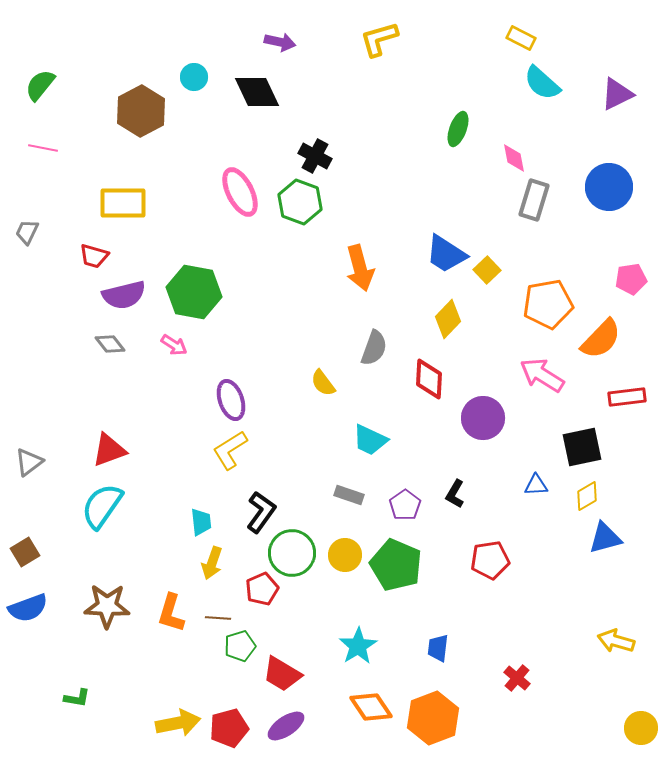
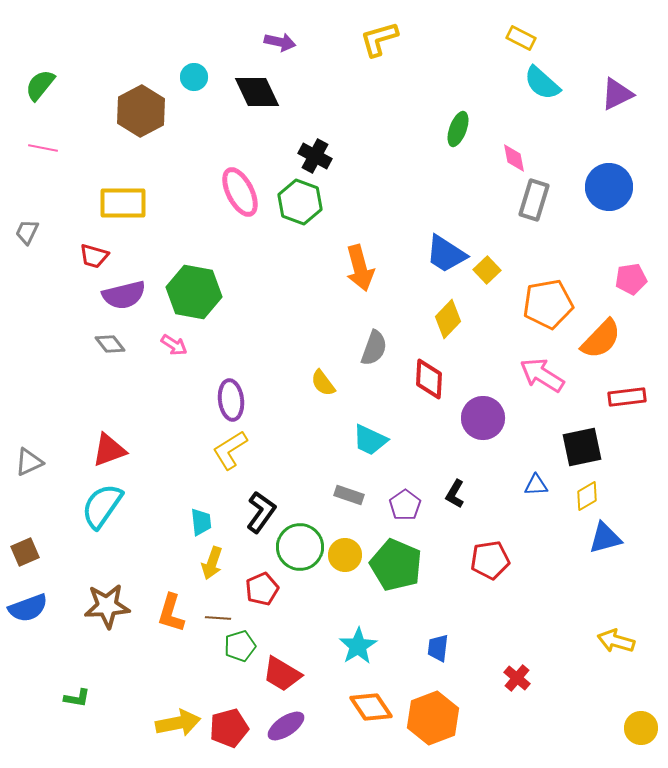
purple ellipse at (231, 400): rotated 12 degrees clockwise
gray triangle at (29, 462): rotated 12 degrees clockwise
brown square at (25, 552): rotated 8 degrees clockwise
green circle at (292, 553): moved 8 px right, 6 px up
brown star at (107, 606): rotated 6 degrees counterclockwise
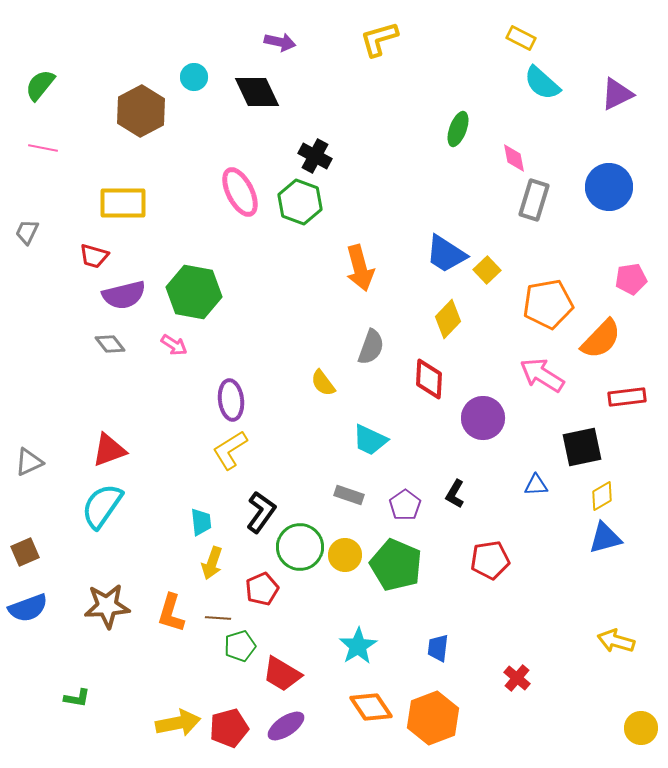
gray semicircle at (374, 348): moved 3 px left, 1 px up
yellow diamond at (587, 496): moved 15 px right
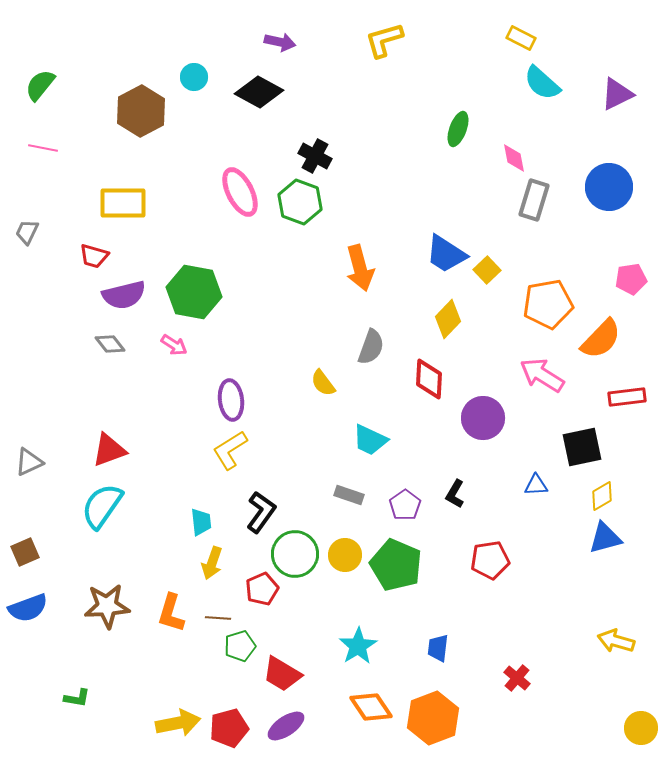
yellow L-shape at (379, 39): moved 5 px right, 1 px down
black diamond at (257, 92): moved 2 px right; rotated 36 degrees counterclockwise
green circle at (300, 547): moved 5 px left, 7 px down
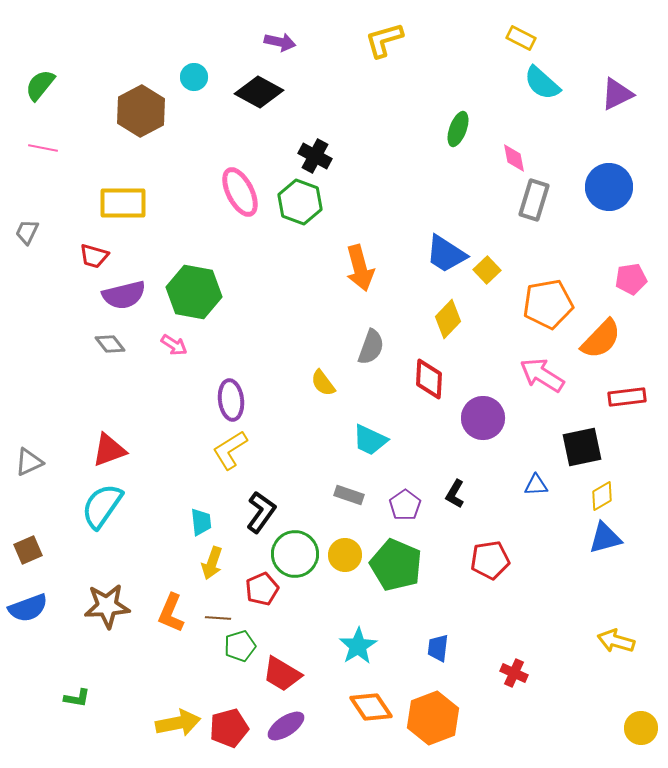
brown square at (25, 552): moved 3 px right, 2 px up
orange L-shape at (171, 613): rotated 6 degrees clockwise
red cross at (517, 678): moved 3 px left, 5 px up; rotated 16 degrees counterclockwise
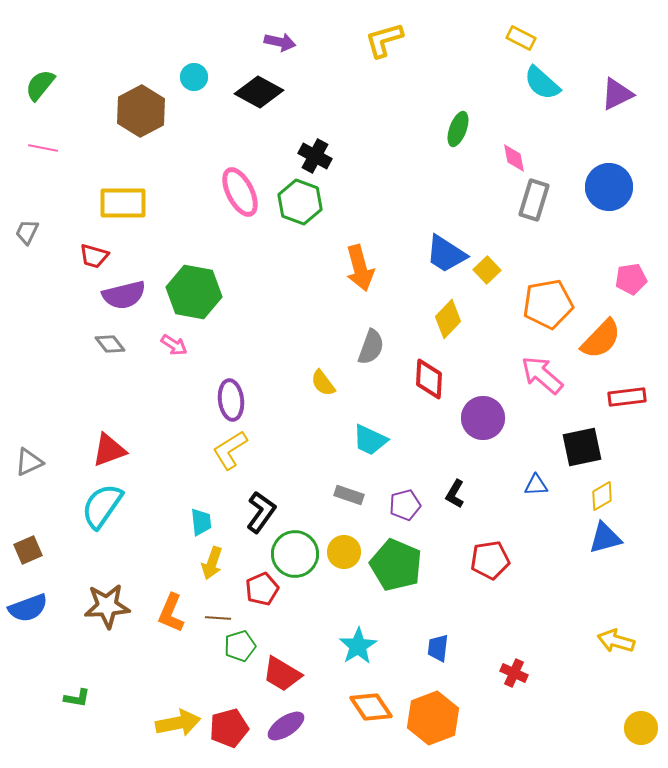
pink arrow at (542, 375): rotated 9 degrees clockwise
purple pentagon at (405, 505): rotated 20 degrees clockwise
yellow circle at (345, 555): moved 1 px left, 3 px up
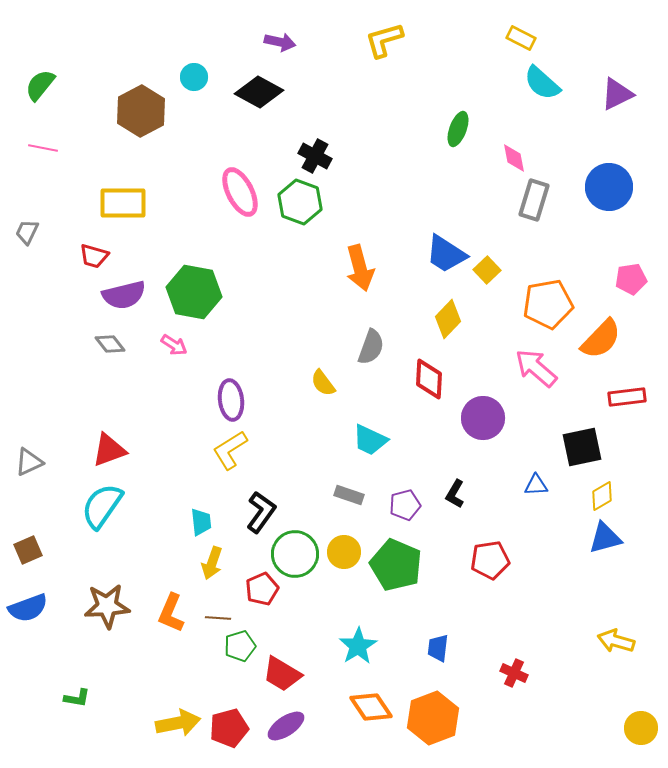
pink arrow at (542, 375): moved 6 px left, 7 px up
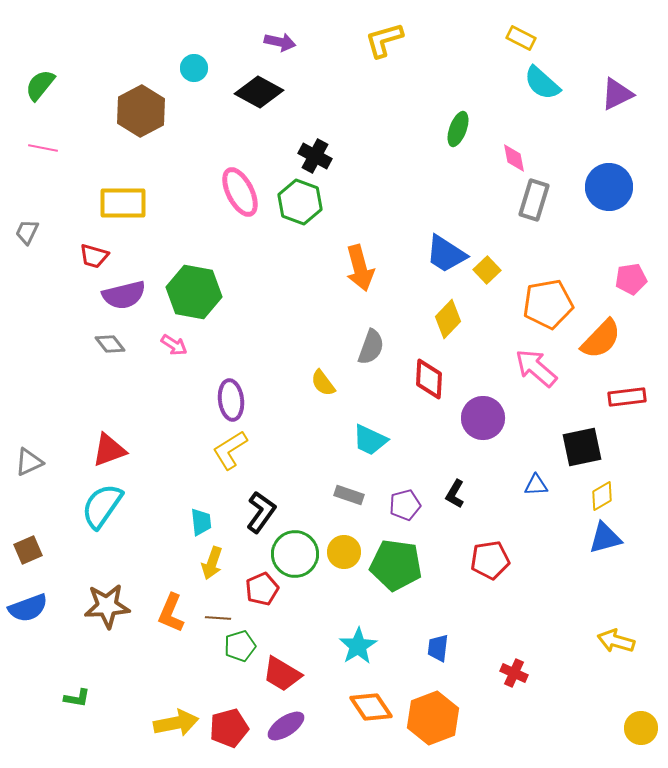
cyan circle at (194, 77): moved 9 px up
green pentagon at (396, 565): rotated 15 degrees counterclockwise
yellow arrow at (178, 723): moved 2 px left
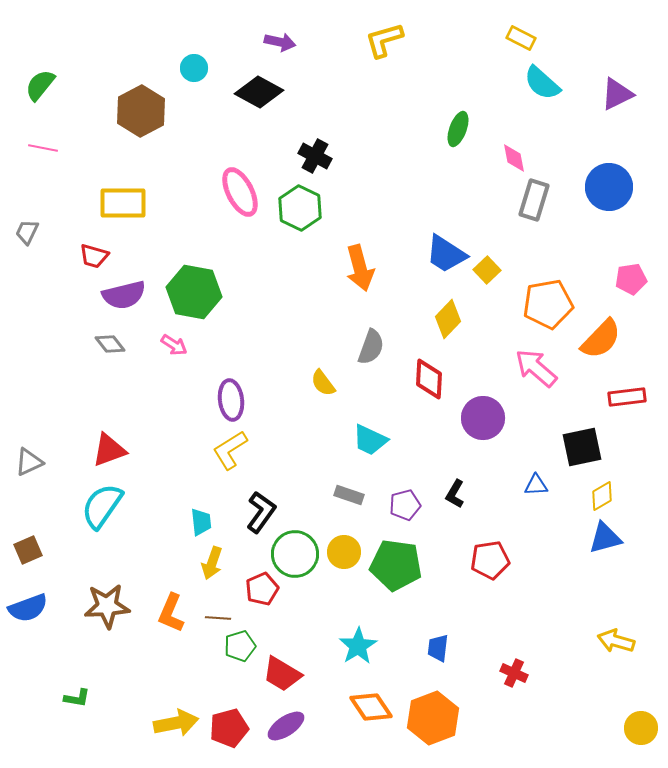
green hexagon at (300, 202): moved 6 px down; rotated 6 degrees clockwise
